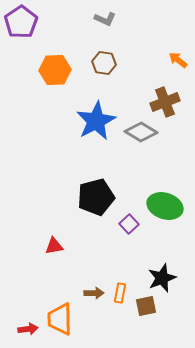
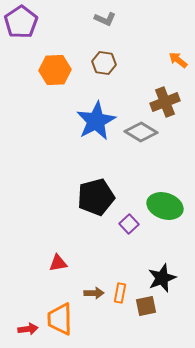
red triangle: moved 4 px right, 17 px down
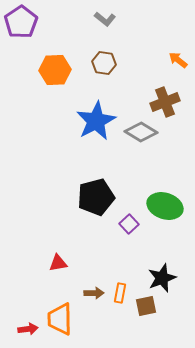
gray L-shape: rotated 15 degrees clockwise
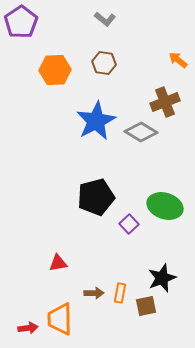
red arrow: moved 1 px up
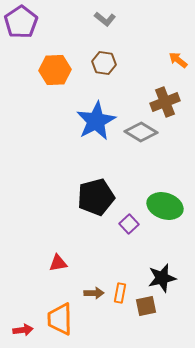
black star: rotated 8 degrees clockwise
red arrow: moved 5 px left, 2 px down
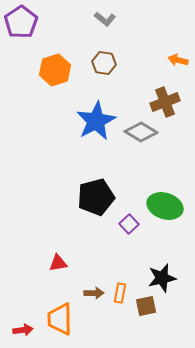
orange arrow: rotated 24 degrees counterclockwise
orange hexagon: rotated 16 degrees counterclockwise
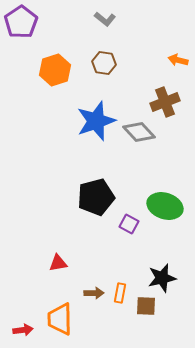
blue star: rotated 9 degrees clockwise
gray diamond: moved 2 px left; rotated 16 degrees clockwise
purple square: rotated 18 degrees counterclockwise
brown square: rotated 15 degrees clockwise
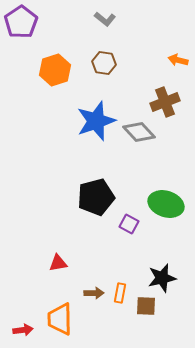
green ellipse: moved 1 px right, 2 px up
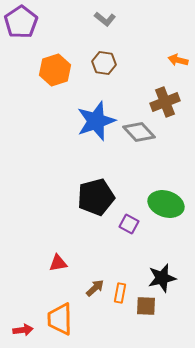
brown arrow: moved 1 px right, 5 px up; rotated 42 degrees counterclockwise
